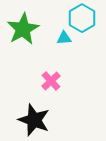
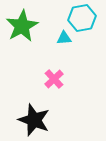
cyan hexagon: rotated 20 degrees clockwise
green star: moved 1 px left, 3 px up
pink cross: moved 3 px right, 2 px up
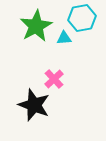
green star: moved 14 px right
black star: moved 15 px up
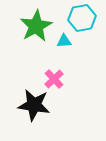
cyan triangle: moved 3 px down
black star: rotated 12 degrees counterclockwise
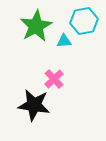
cyan hexagon: moved 2 px right, 3 px down
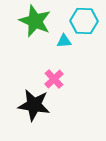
cyan hexagon: rotated 12 degrees clockwise
green star: moved 1 px left, 5 px up; rotated 20 degrees counterclockwise
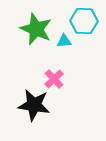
green star: moved 1 px right, 8 px down
